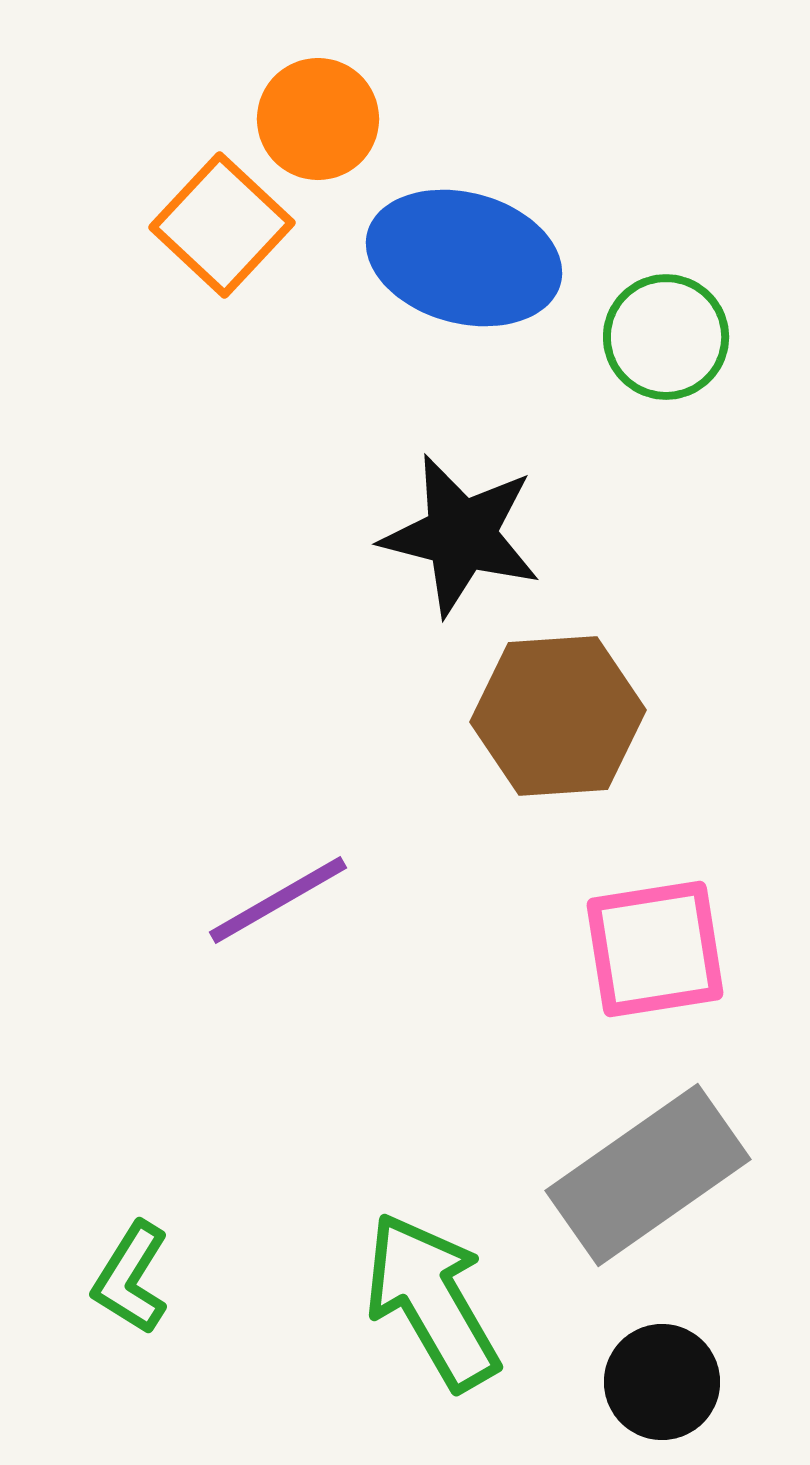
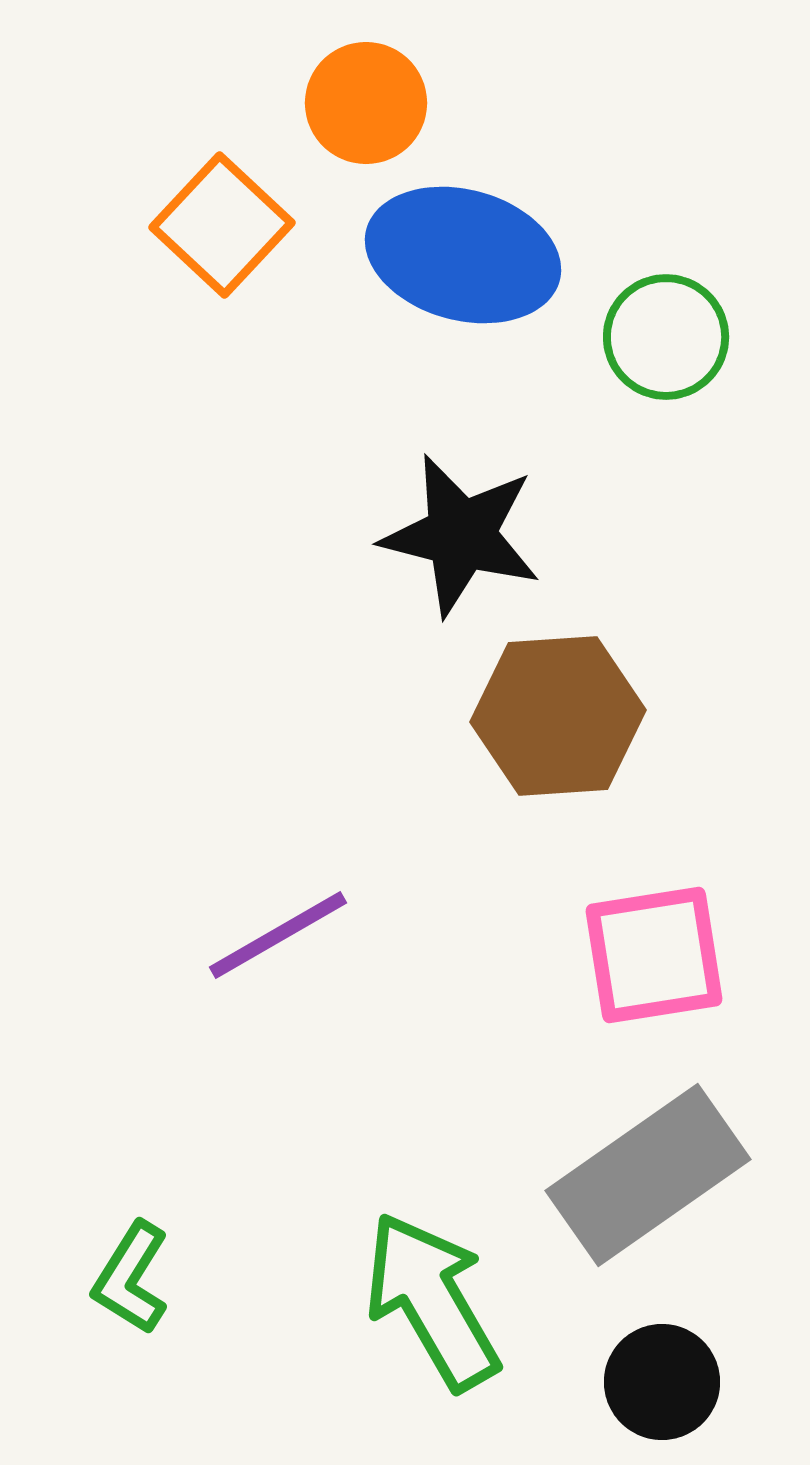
orange circle: moved 48 px right, 16 px up
blue ellipse: moved 1 px left, 3 px up
purple line: moved 35 px down
pink square: moved 1 px left, 6 px down
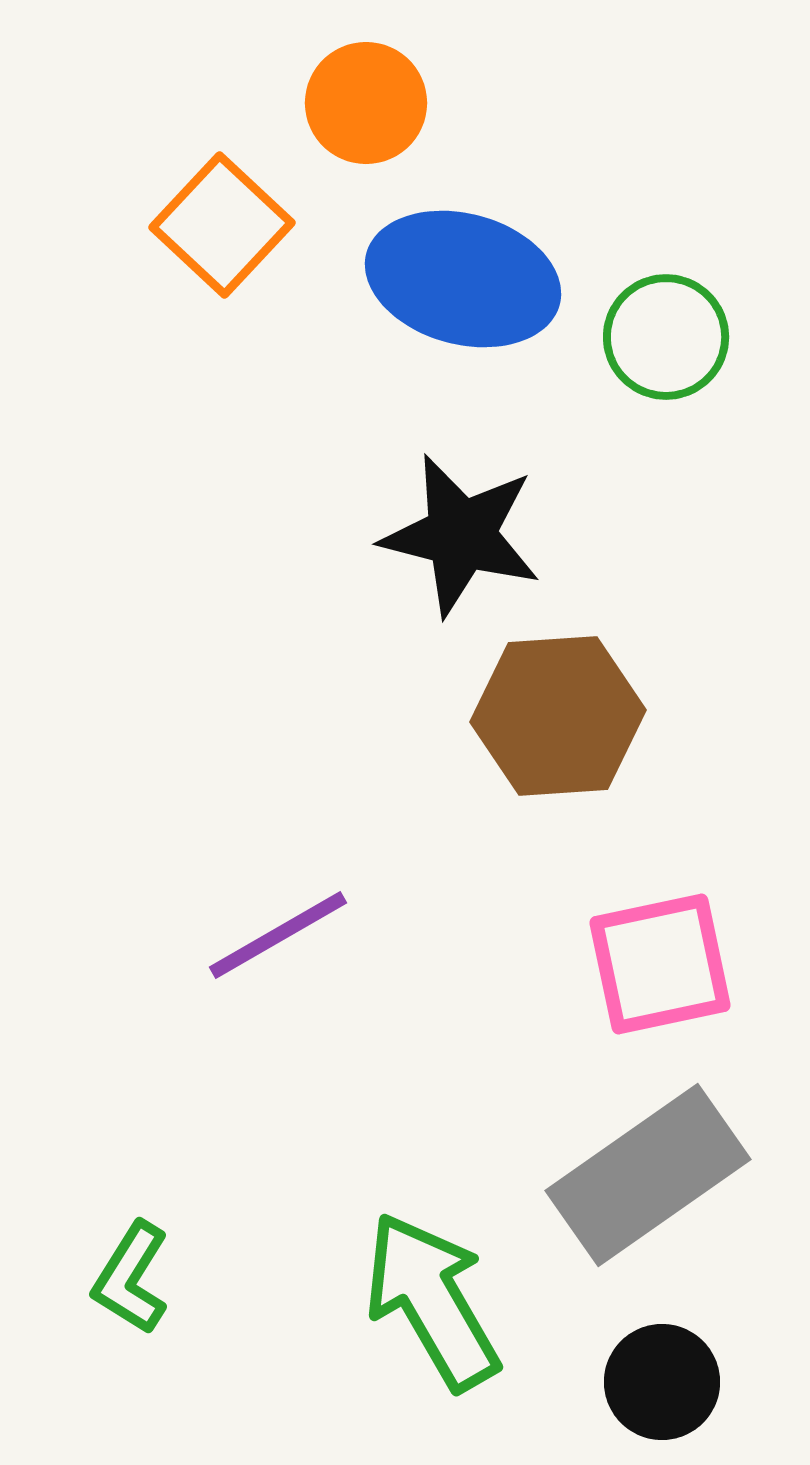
blue ellipse: moved 24 px down
pink square: moved 6 px right, 9 px down; rotated 3 degrees counterclockwise
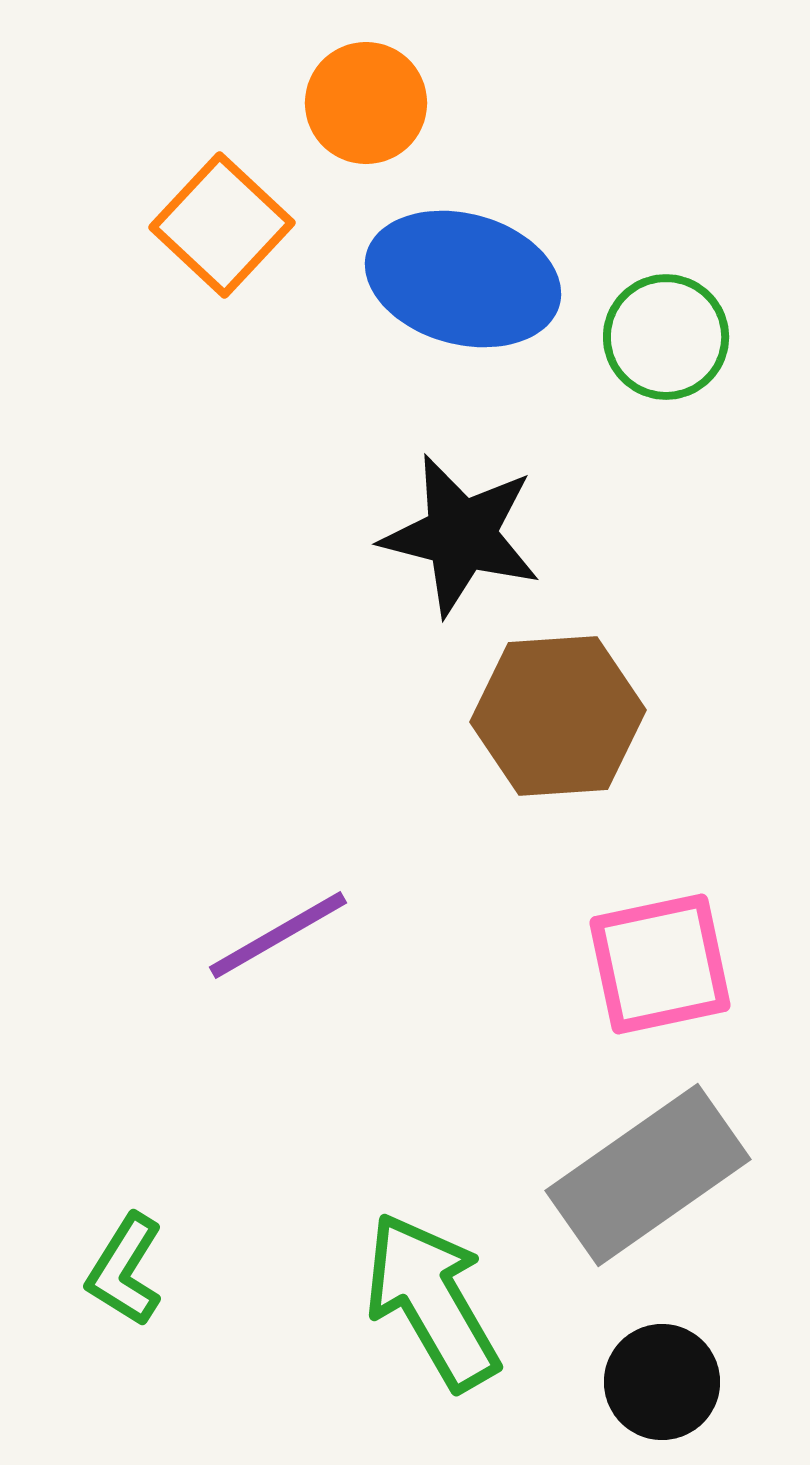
green L-shape: moved 6 px left, 8 px up
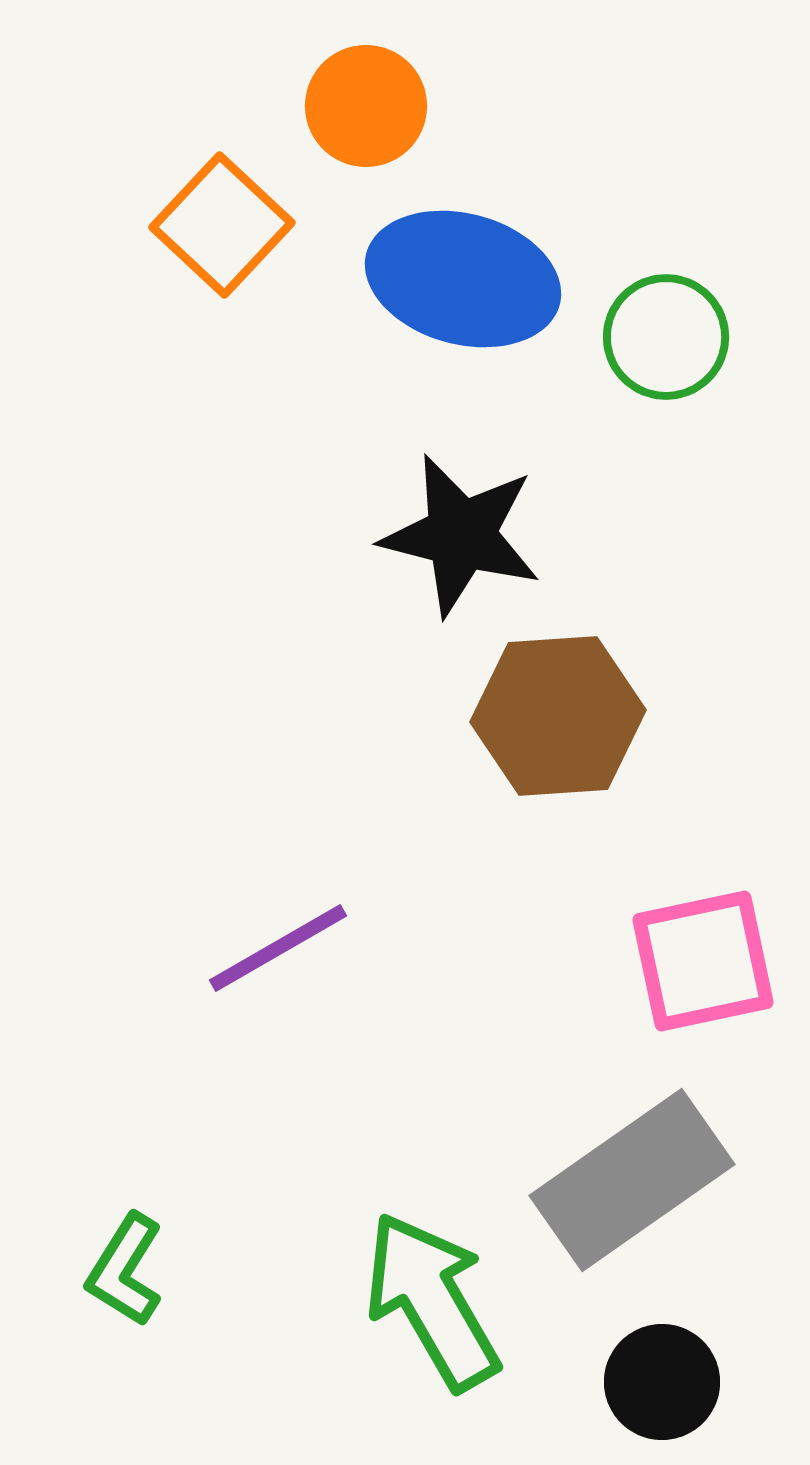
orange circle: moved 3 px down
purple line: moved 13 px down
pink square: moved 43 px right, 3 px up
gray rectangle: moved 16 px left, 5 px down
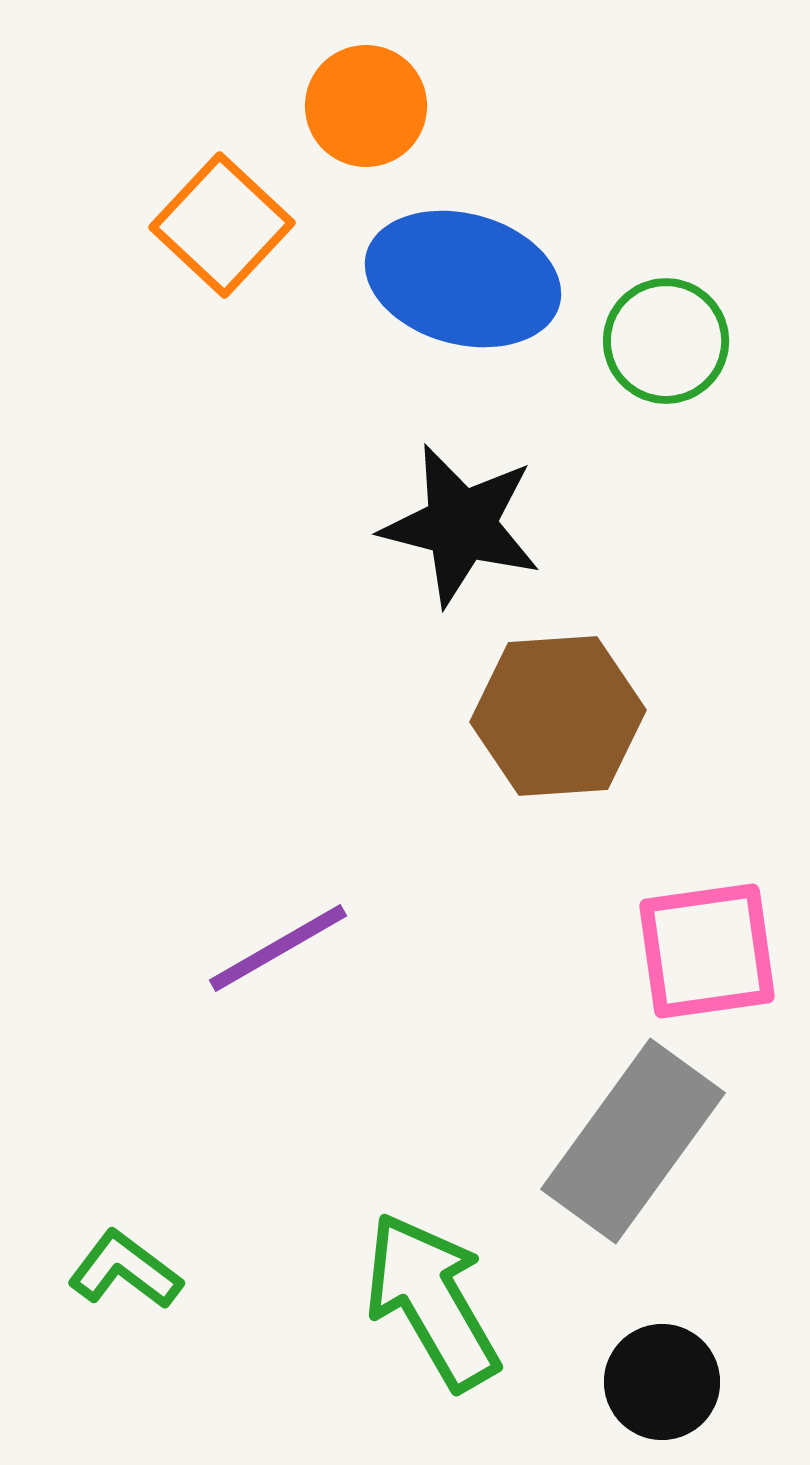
green circle: moved 4 px down
black star: moved 10 px up
pink square: moved 4 px right, 10 px up; rotated 4 degrees clockwise
gray rectangle: moved 1 px right, 39 px up; rotated 19 degrees counterclockwise
green L-shape: rotated 95 degrees clockwise
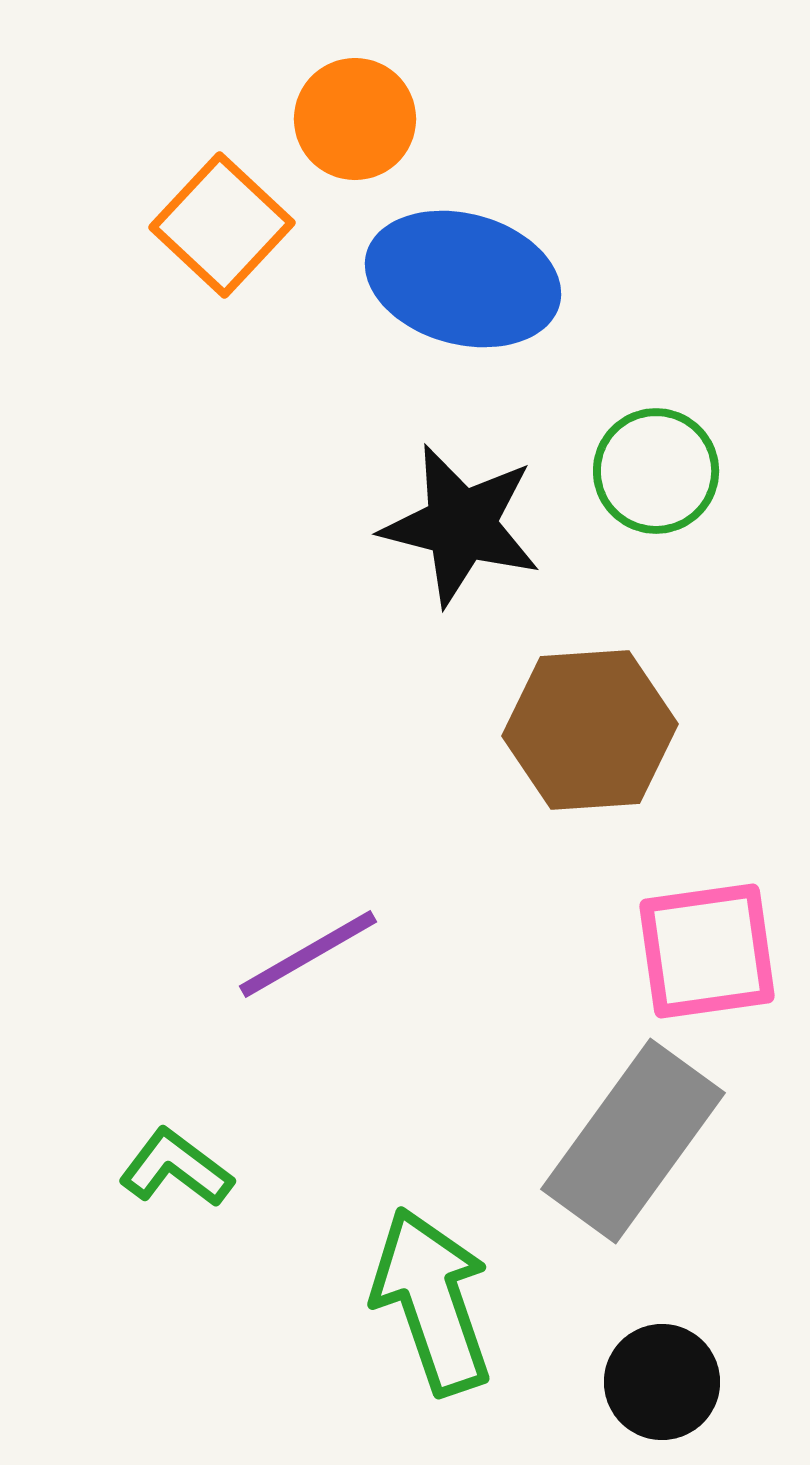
orange circle: moved 11 px left, 13 px down
green circle: moved 10 px left, 130 px down
brown hexagon: moved 32 px right, 14 px down
purple line: moved 30 px right, 6 px down
green L-shape: moved 51 px right, 102 px up
green arrow: rotated 11 degrees clockwise
